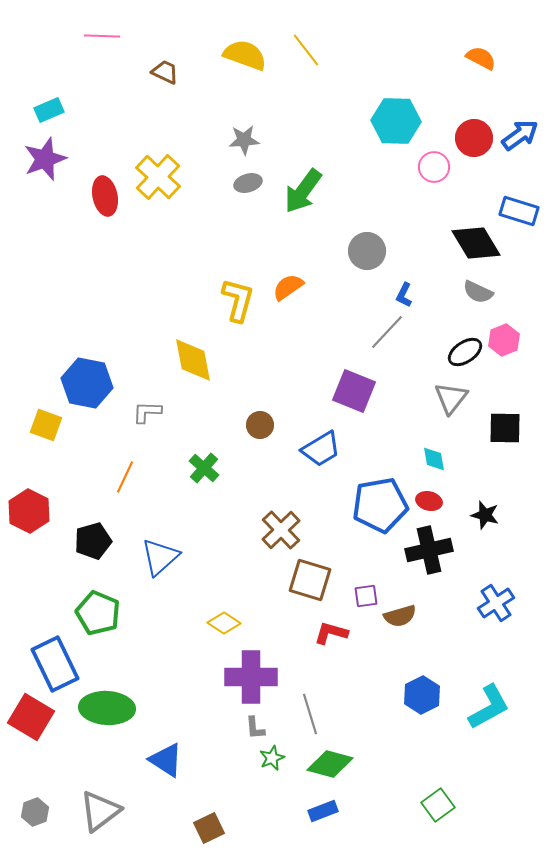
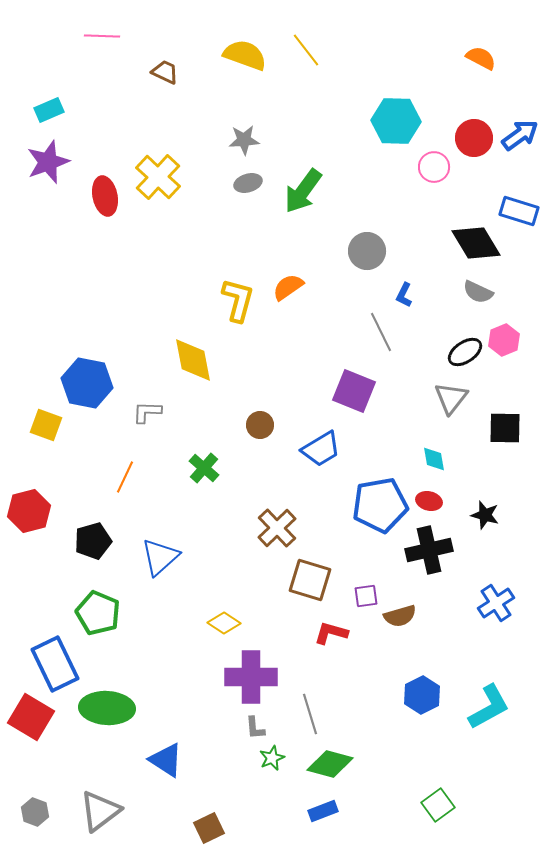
purple star at (45, 159): moved 3 px right, 3 px down
gray line at (387, 332): moved 6 px left; rotated 69 degrees counterclockwise
red hexagon at (29, 511): rotated 18 degrees clockwise
brown cross at (281, 530): moved 4 px left, 2 px up
gray hexagon at (35, 812): rotated 20 degrees counterclockwise
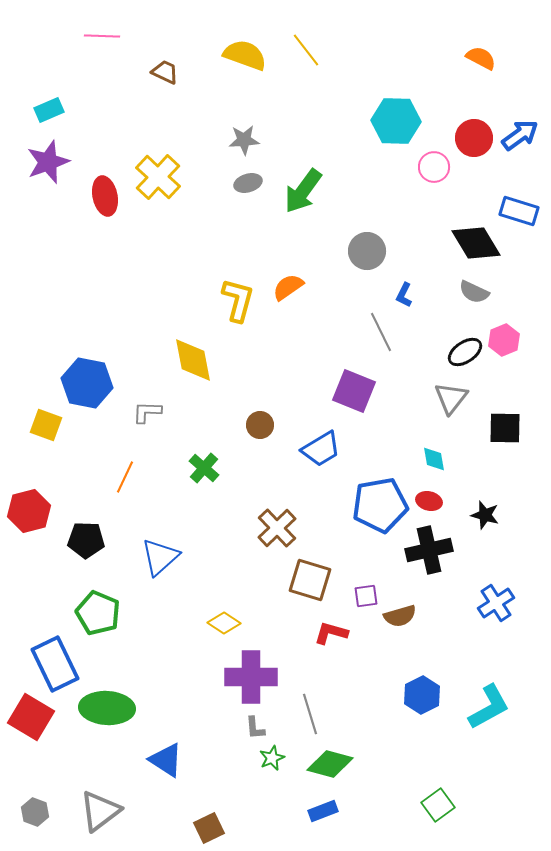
gray semicircle at (478, 292): moved 4 px left
black pentagon at (93, 541): moved 7 px left, 1 px up; rotated 18 degrees clockwise
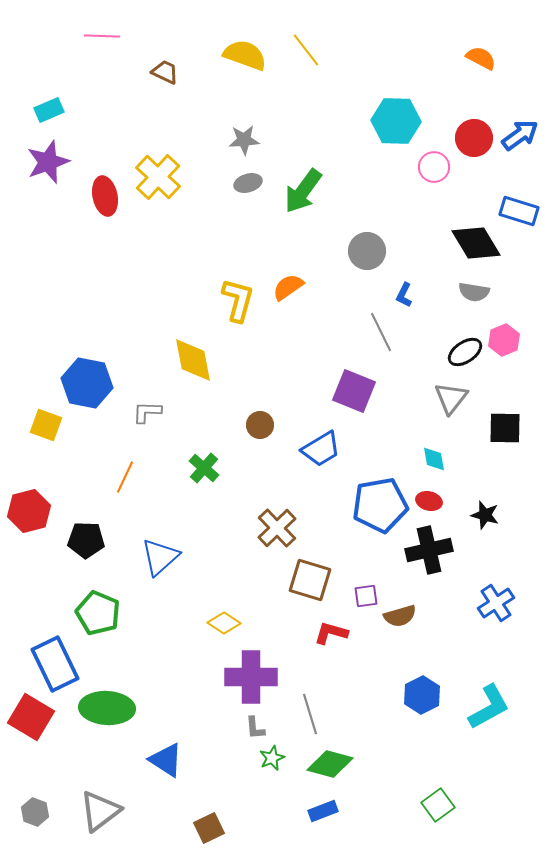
gray semicircle at (474, 292): rotated 16 degrees counterclockwise
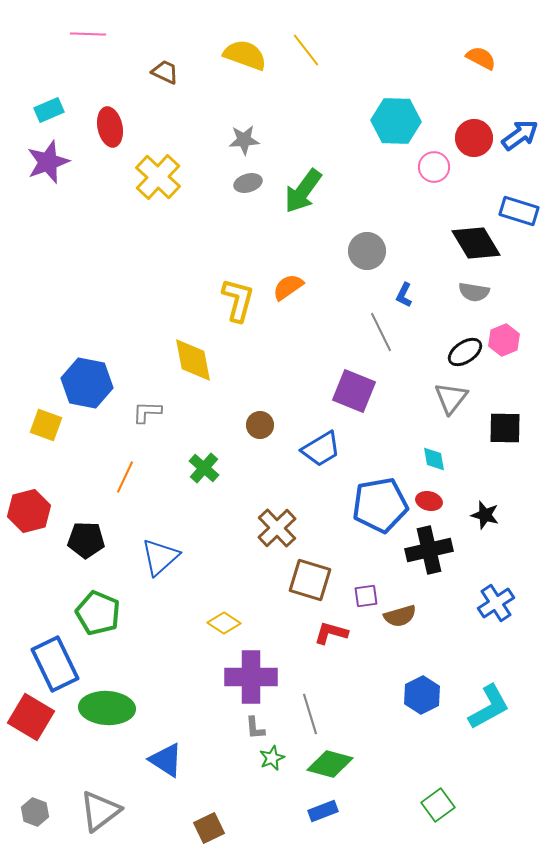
pink line at (102, 36): moved 14 px left, 2 px up
red ellipse at (105, 196): moved 5 px right, 69 px up
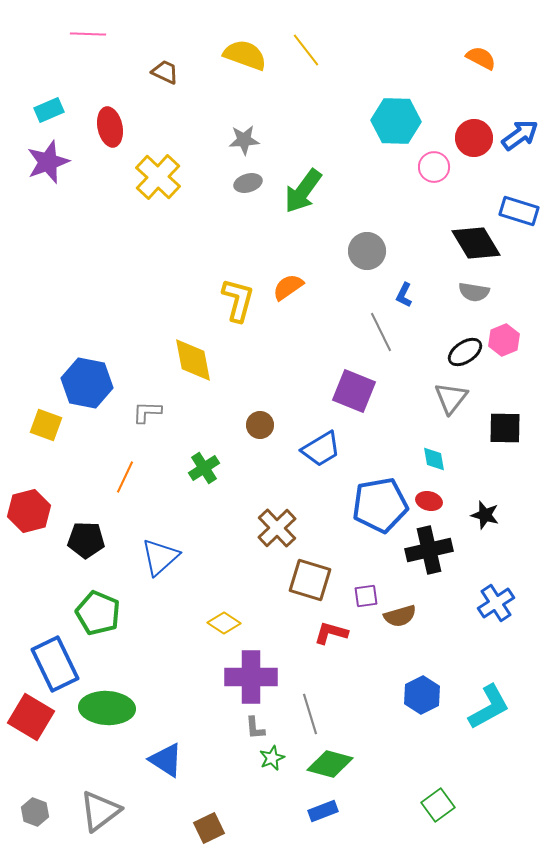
green cross at (204, 468): rotated 16 degrees clockwise
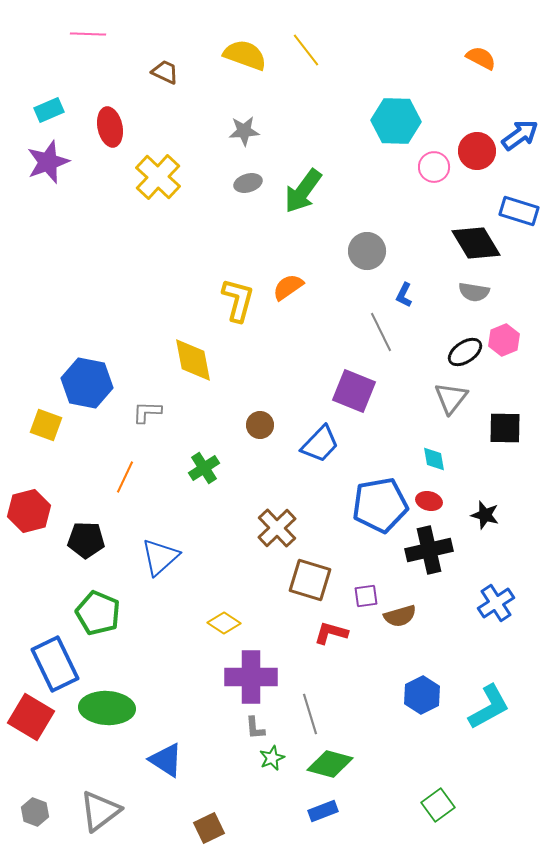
red circle at (474, 138): moved 3 px right, 13 px down
gray star at (244, 140): moved 9 px up
blue trapezoid at (321, 449): moved 1 px left, 5 px up; rotated 15 degrees counterclockwise
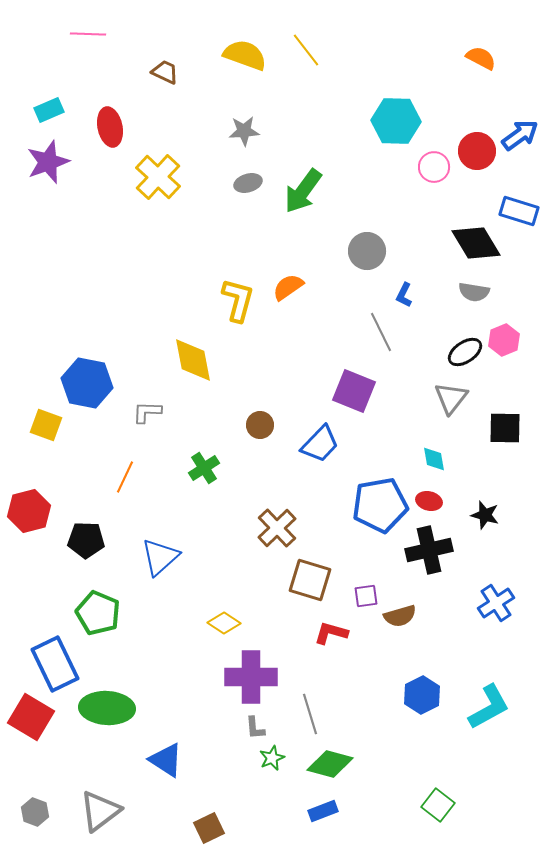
green square at (438, 805): rotated 16 degrees counterclockwise
